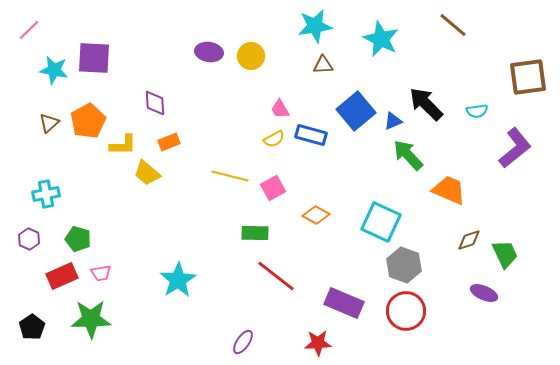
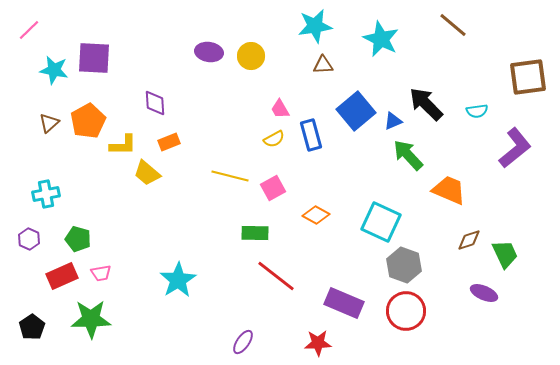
blue rectangle at (311, 135): rotated 60 degrees clockwise
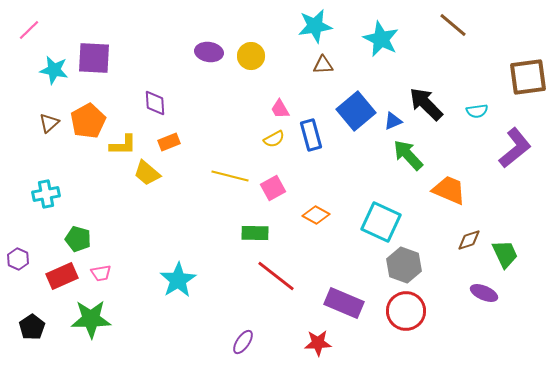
purple hexagon at (29, 239): moved 11 px left, 20 px down
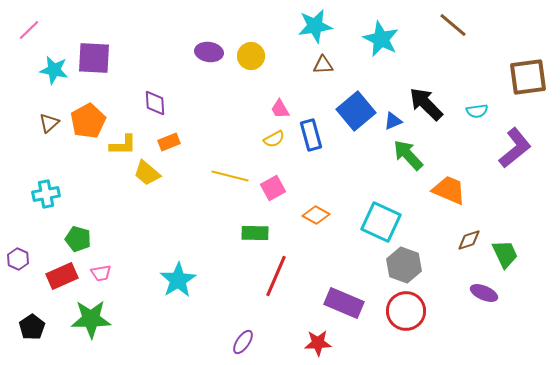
red line at (276, 276): rotated 75 degrees clockwise
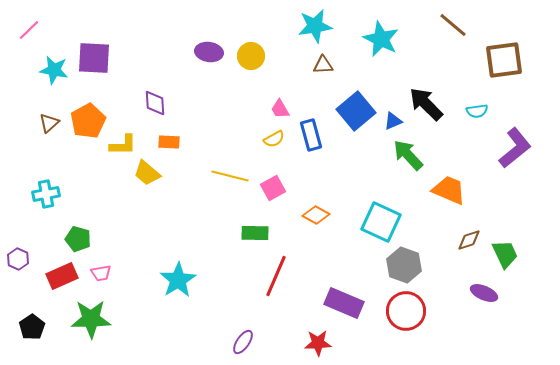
brown square at (528, 77): moved 24 px left, 17 px up
orange rectangle at (169, 142): rotated 25 degrees clockwise
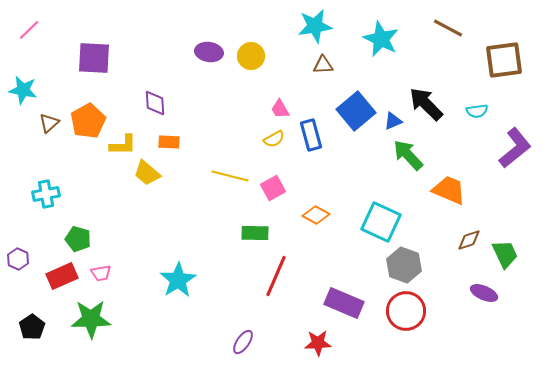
brown line at (453, 25): moved 5 px left, 3 px down; rotated 12 degrees counterclockwise
cyan star at (54, 70): moved 31 px left, 20 px down
